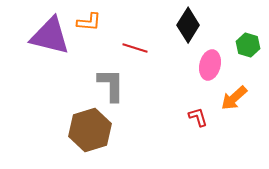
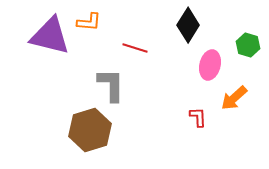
red L-shape: rotated 15 degrees clockwise
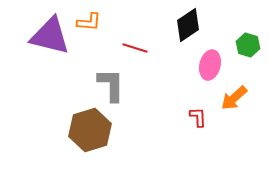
black diamond: rotated 24 degrees clockwise
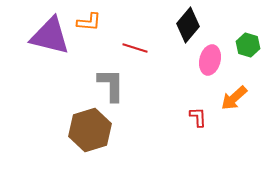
black diamond: rotated 16 degrees counterclockwise
pink ellipse: moved 5 px up
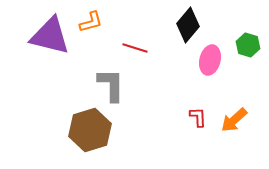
orange L-shape: moved 2 px right; rotated 20 degrees counterclockwise
orange arrow: moved 22 px down
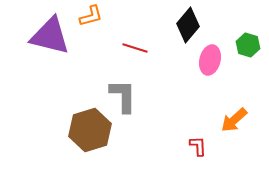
orange L-shape: moved 6 px up
gray L-shape: moved 12 px right, 11 px down
red L-shape: moved 29 px down
